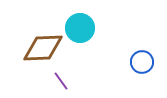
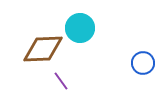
brown diamond: moved 1 px down
blue circle: moved 1 px right, 1 px down
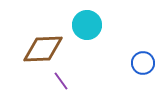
cyan circle: moved 7 px right, 3 px up
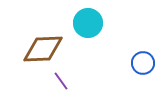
cyan circle: moved 1 px right, 2 px up
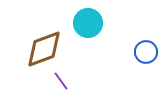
brown diamond: moved 1 px right; rotated 18 degrees counterclockwise
blue circle: moved 3 px right, 11 px up
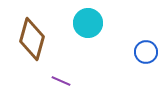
brown diamond: moved 12 px left, 10 px up; rotated 54 degrees counterclockwise
purple line: rotated 30 degrees counterclockwise
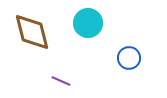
brown diamond: moved 7 px up; rotated 30 degrees counterclockwise
blue circle: moved 17 px left, 6 px down
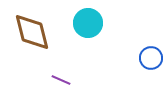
blue circle: moved 22 px right
purple line: moved 1 px up
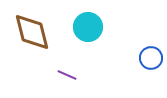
cyan circle: moved 4 px down
purple line: moved 6 px right, 5 px up
